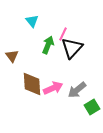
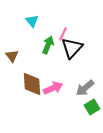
gray arrow: moved 8 px right, 2 px up
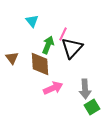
brown triangle: moved 2 px down
brown diamond: moved 8 px right, 20 px up
gray arrow: moved 1 px down; rotated 54 degrees counterclockwise
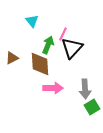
brown triangle: rotated 40 degrees clockwise
pink arrow: rotated 24 degrees clockwise
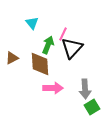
cyan triangle: moved 2 px down
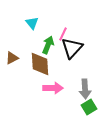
green square: moved 3 px left
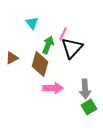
brown diamond: rotated 20 degrees clockwise
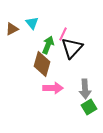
brown triangle: moved 29 px up
brown diamond: moved 2 px right
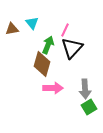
brown triangle: rotated 16 degrees clockwise
pink line: moved 2 px right, 4 px up
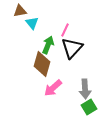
brown triangle: moved 8 px right, 18 px up
pink arrow: rotated 138 degrees clockwise
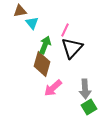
green arrow: moved 3 px left
